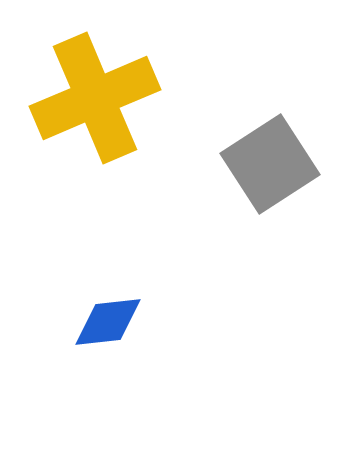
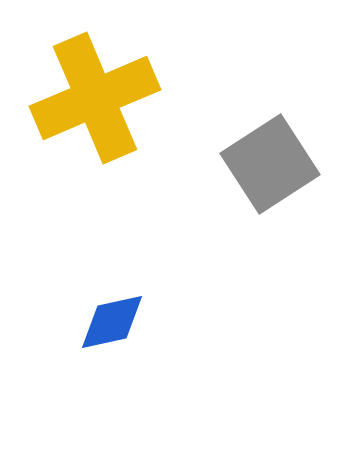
blue diamond: moved 4 px right; rotated 6 degrees counterclockwise
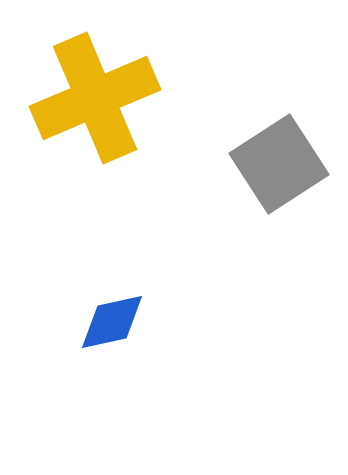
gray square: moved 9 px right
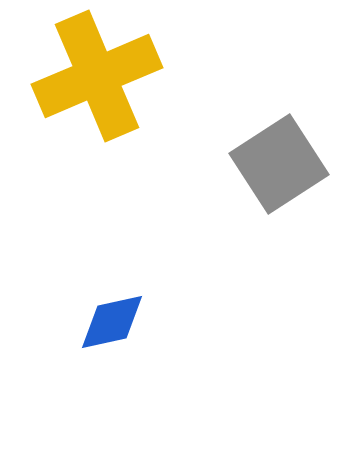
yellow cross: moved 2 px right, 22 px up
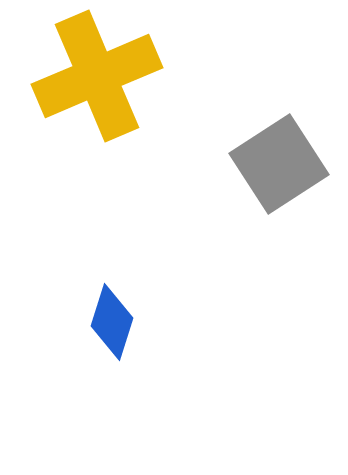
blue diamond: rotated 60 degrees counterclockwise
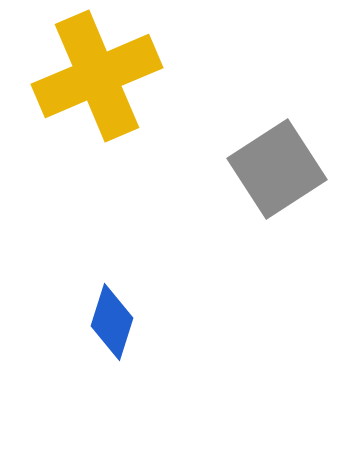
gray square: moved 2 px left, 5 px down
